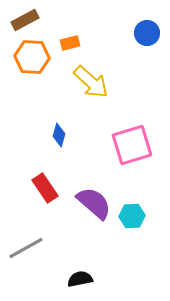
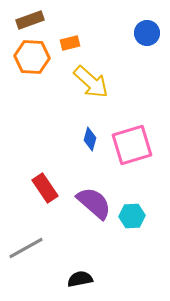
brown rectangle: moved 5 px right; rotated 8 degrees clockwise
blue diamond: moved 31 px right, 4 px down
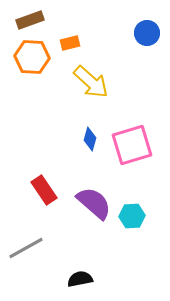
red rectangle: moved 1 px left, 2 px down
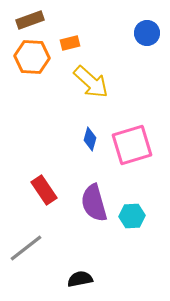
purple semicircle: rotated 147 degrees counterclockwise
gray line: rotated 9 degrees counterclockwise
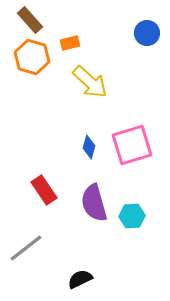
brown rectangle: rotated 68 degrees clockwise
orange hexagon: rotated 12 degrees clockwise
yellow arrow: moved 1 px left
blue diamond: moved 1 px left, 8 px down
black semicircle: rotated 15 degrees counterclockwise
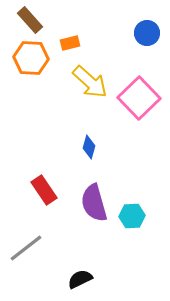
orange hexagon: moved 1 px left, 1 px down; rotated 12 degrees counterclockwise
pink square: moved 7 px right, 47 px up; rotated 27 degrees counterclockwise
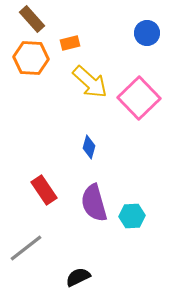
brown rectangle: moved 2 px right, 1 px up
black semicircle: moved 2 px left, 2 px up
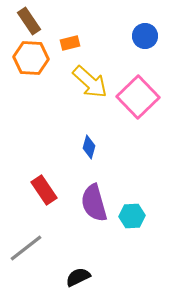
brown rectangle: moved 3 px left, 2 px down; rotated 8 degrees clockwise
blue circle: moved 2 px left, 3 px down
pink square: moved 1 px left, 1 px up
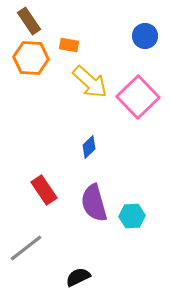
orange rectangle: moved 1 px left, 2 px down; rotated 24 degrees clockwise
blue diamond: rotated 30 degrees clockwise
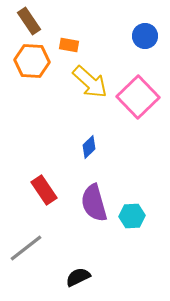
orange hexagon: moved 1 px right, 3 px down
